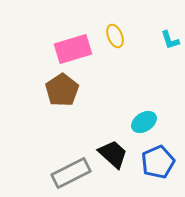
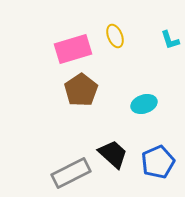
brown pentagon: moved 19 px right
cyan ellipse: moved 18 px up; rotated 15 degrees clockwise
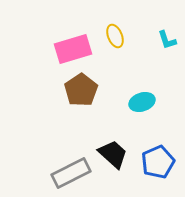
cyan L-shape: moved 3 px left
cyan ellipse: moved 2 px left, 2 px up
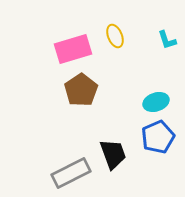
cyan ellipse: moved 14 px right
black trapezoid: rotated 28 degrees clockwise
blue pentagon: moved 25 px up
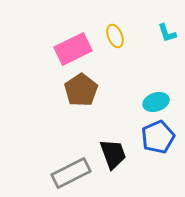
cyan L-shape: moved 7 px up
pink rectangle: rotated 9 degrees counterclockwise
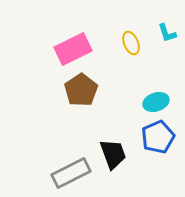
yellow ellipse: moved 16 px right, 7 px down
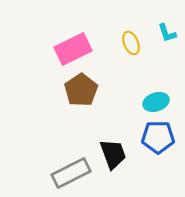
blue pentagon: rotated 24 degrees clockwise
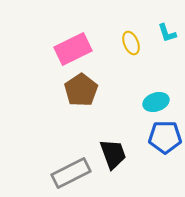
blue pentagon: moved 7 px right
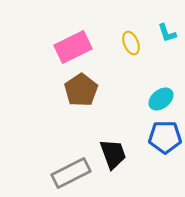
pink rectangle: moved 2 px up
cyan ellipse: moved 5 px right, 3 px up; rotated 20 degrees counterclockwise
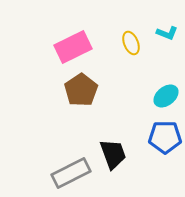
cyan L-shape: rotated 50 degrees counterclockwise
cyan ellipse: moved 5 px right, 3 px up
